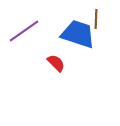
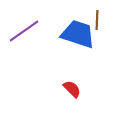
brown line: moved 1 px right, 1 px down
red semicircle: moved 16 px right, 26 px down
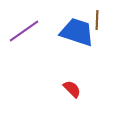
blue trapezoid: moved 1 px left, 2 px up
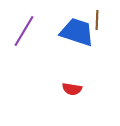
purple line: rotated 24 degrees counterclockwise
red semicircle: rotated 144 degrees clockwise
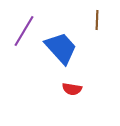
blue trapezoid: moved 16 px left, 16 px down; rotated 30 degrees clockwise
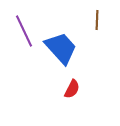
purple line: rotated 56 degrees counterclockwise
red semicircle: rotated 72 degrees counterclockwise
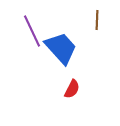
purple line: moved 8 px right
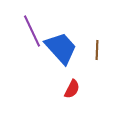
brown line: moved 30 px down
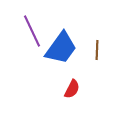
blue trapezoid: rotated 78 degrees clockwise
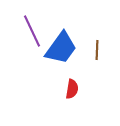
red semicircle: rotated 18 degrees counterclockwise
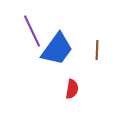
blue trapezoid: moved 4 px left, 1 px down
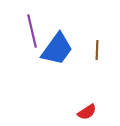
purple line: rotated 12 degrees clockwise
red semicircle: moved 15 px right, 23 px down; rotated 48 degrees clockwise
